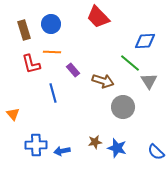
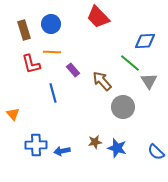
brown arrow: moved 1 px left; rotated 150 degrees counterclockwise
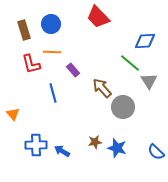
brown arrow: moved 7 px down
blue arrow: rotated 42 degrees clockwise
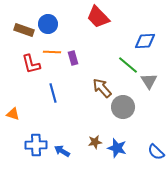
blue circle: moved 3 px left
brown rectangle: rotated 54 degrees counterclockwise
green line: moved 2 px left, 2 px down
purple rectangle: moved 12 px up; rotated 24 degrees clockwise
orange triangle: rotated 32 degrees counterclockwise
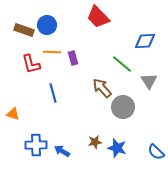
blue circle: moved 1 px left, 1 px down
green line: moved 6 px left, 1 px up
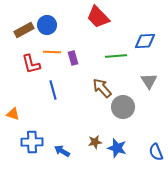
brown rectangle: rotated 48 degrees counterclockwise
green line: moved 6 px left, 8 px up; rotated 45 degrees counterclockwise
blue line: moved 3 px up
blue cross: moved 4 px left, 3 px up
blue semicircle: rotated 24 degrees clockwise
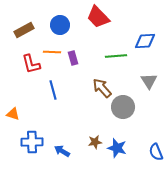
blue circle: moved 13 px right
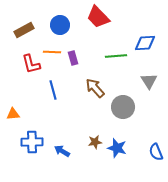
blue diamond: moved 2 px down
brown arrow: moved 7 px left
orange triangle: rotated 24 degrees counterclockwise
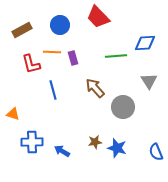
brown rectangle: moved 2 px left
orange triangle: rotated 24 degrees clockwise
